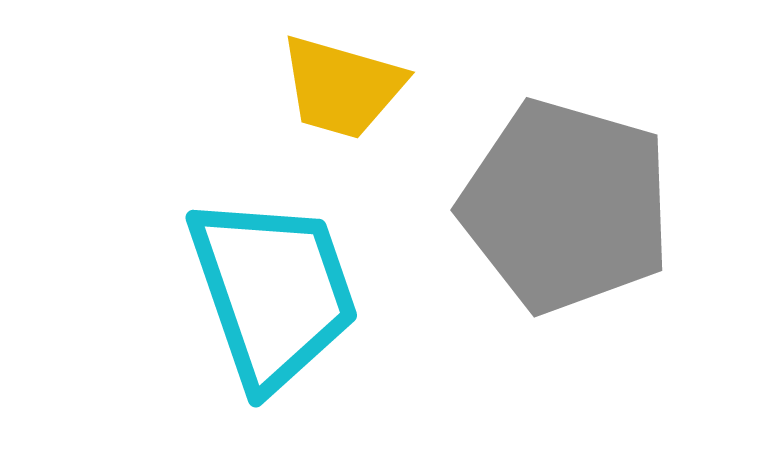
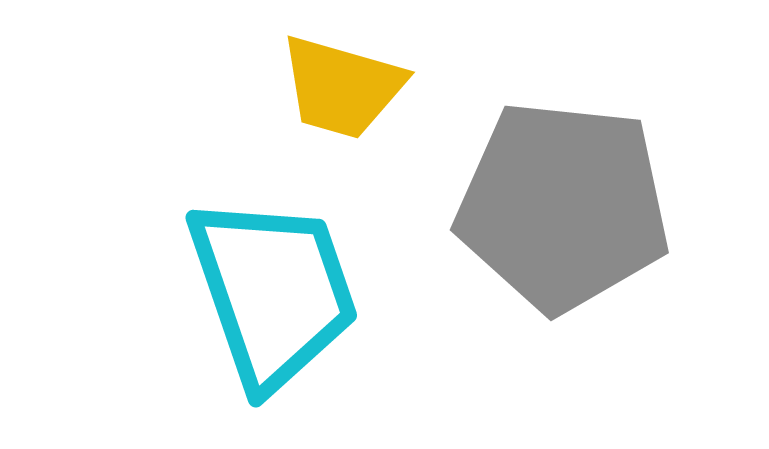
gray pentagon: moved 3 px left; rotated 10 degrees counterclockwise
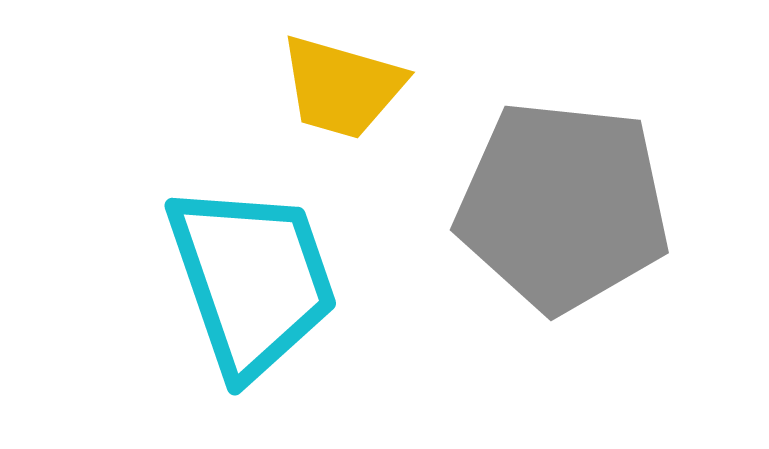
cyan trapezoid: moved 21 px left, 12 px up
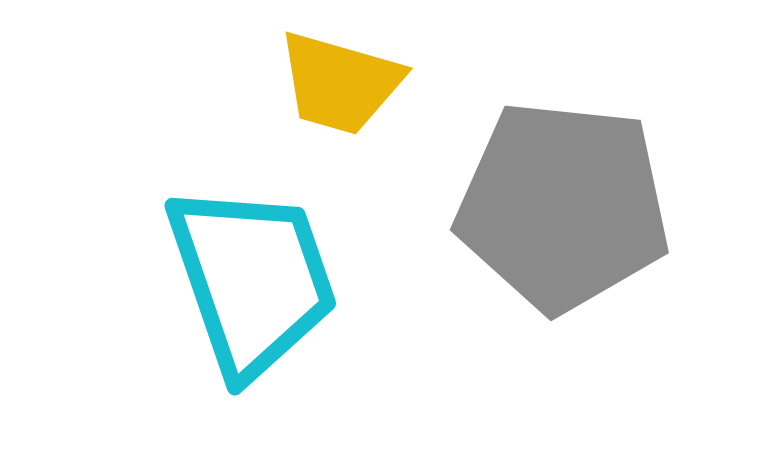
yellow trapezoid: moved 2 px left, 4 px up
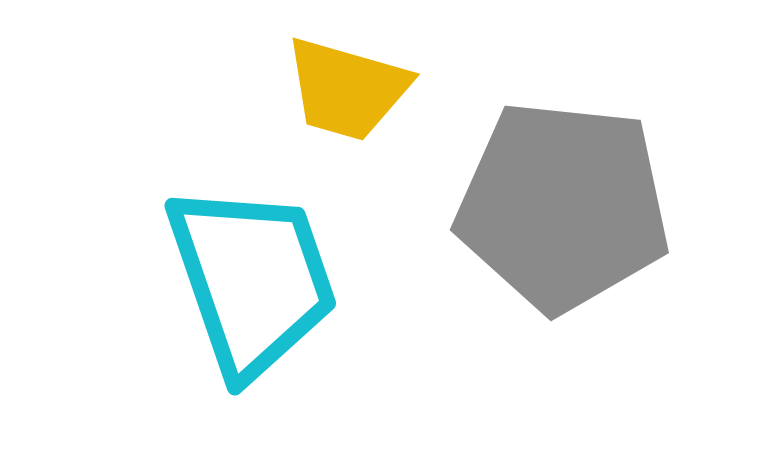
yellow trapezoid: moved 7 px right, 6 px down
